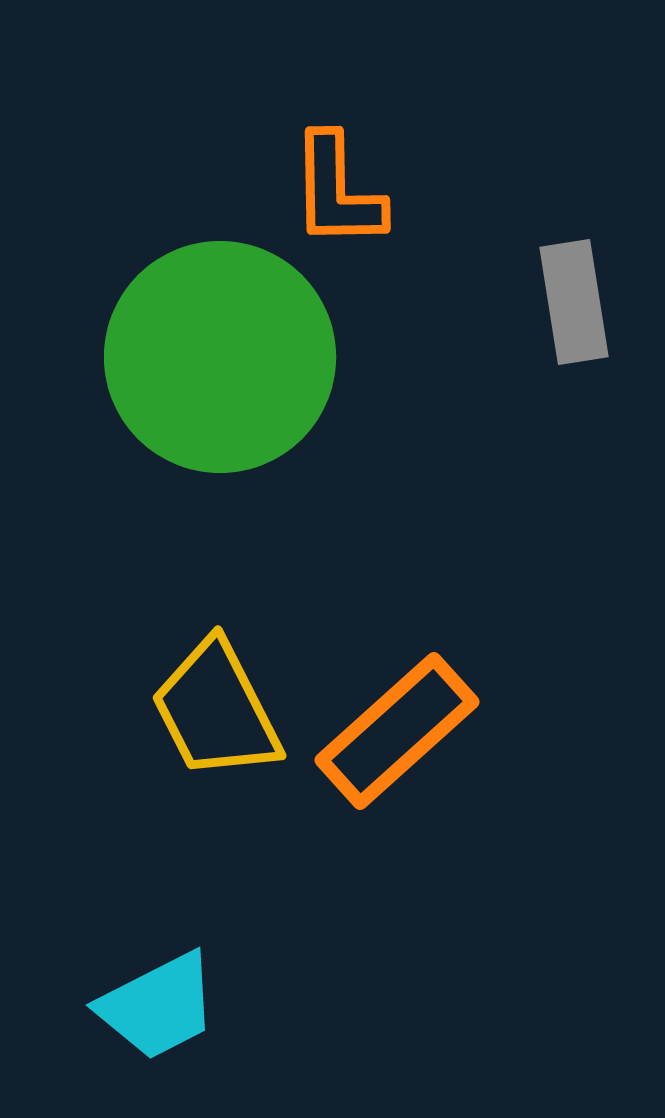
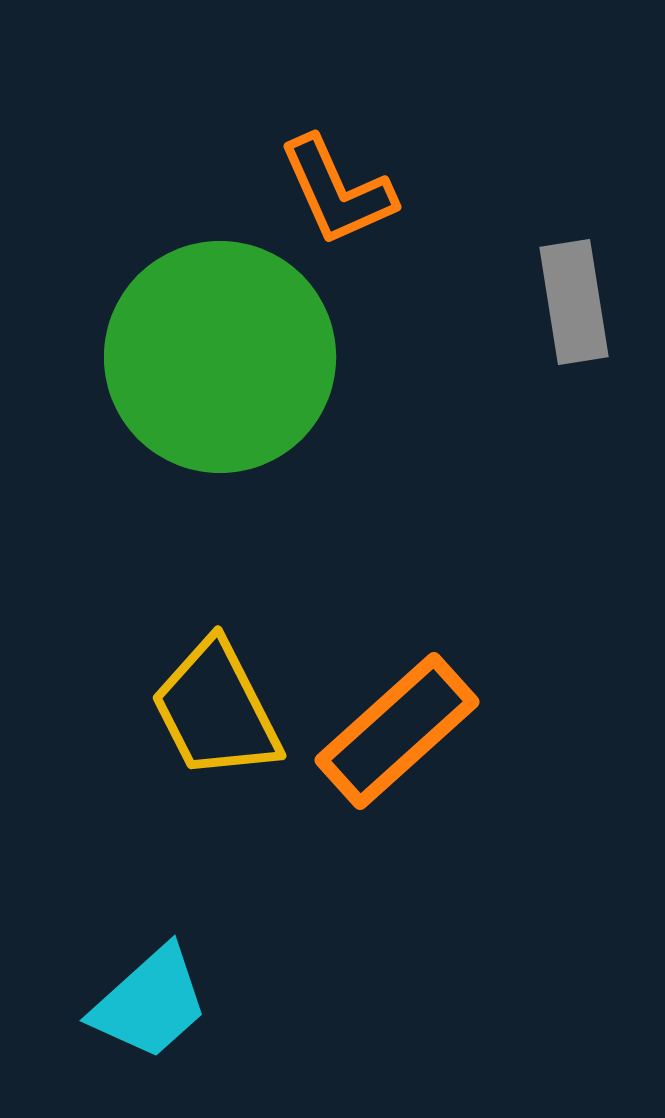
orange L-shape: rotated 23 degrees counterclockwise
cyan trapezoid: moved 8 px left, 3 px up; rotated 15 degrees counterclockwise
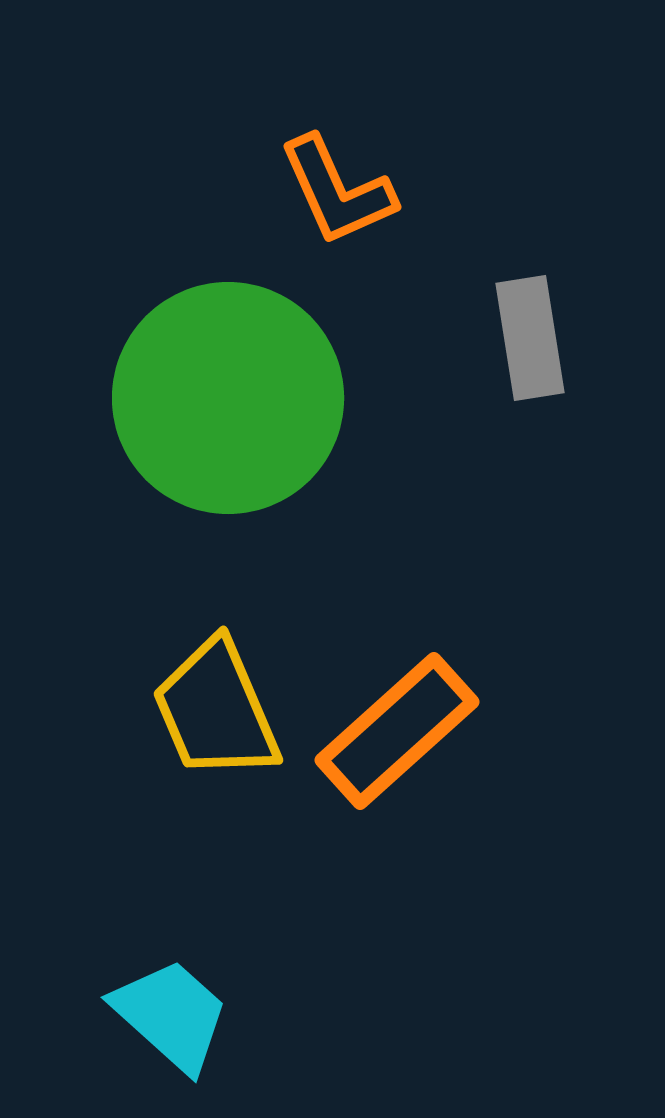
gray rectangle: moved 44 px left, 36 px down
green circle: moved 8 px right, 41 px down
yellow trapezoid: rotated 4 degrees clockwise
cyan trapezoid: moved 21 px right, 12 px down; rotated 96 degrees counterclockwise
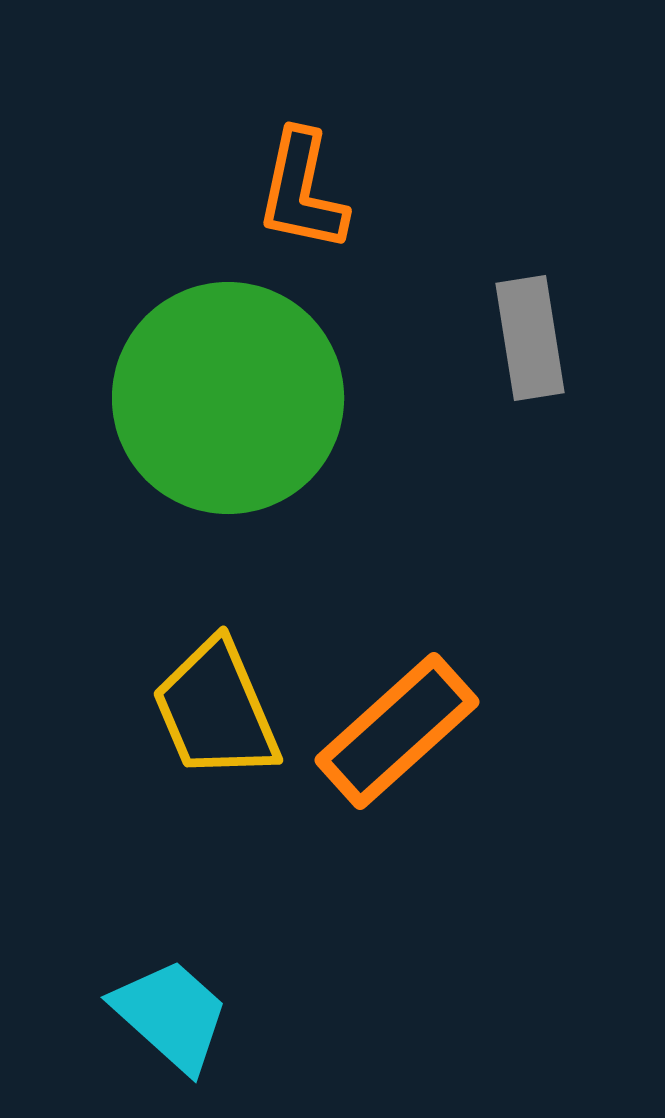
orange L-shape: moved 35 px left; rotated 36 degrees clockwise
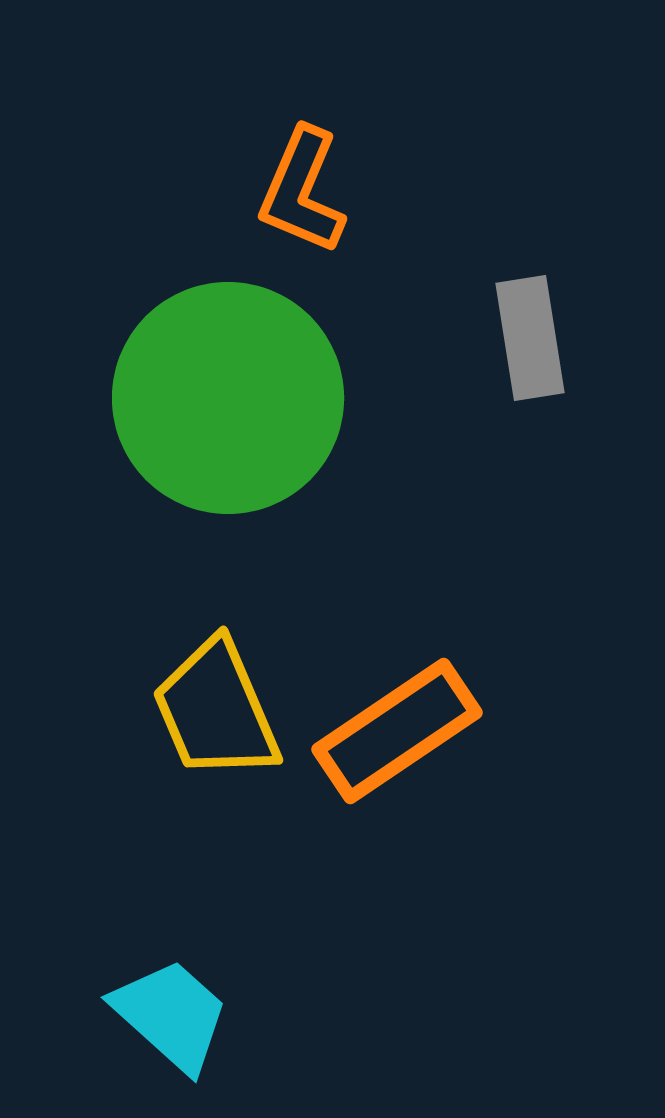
orange L-shape: rotated 11 degrees clockwise
orange rectangle: rotated 8 degrees clockwise
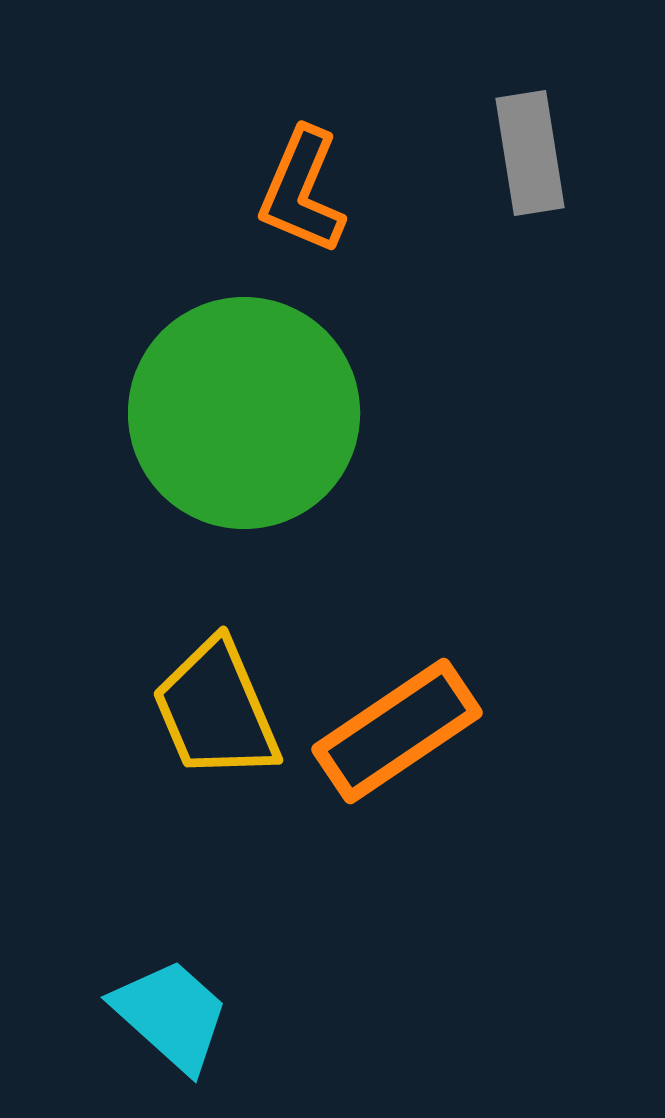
gray rectangle: moved 185 px up
green circle: moved 16 px right, 15 px down
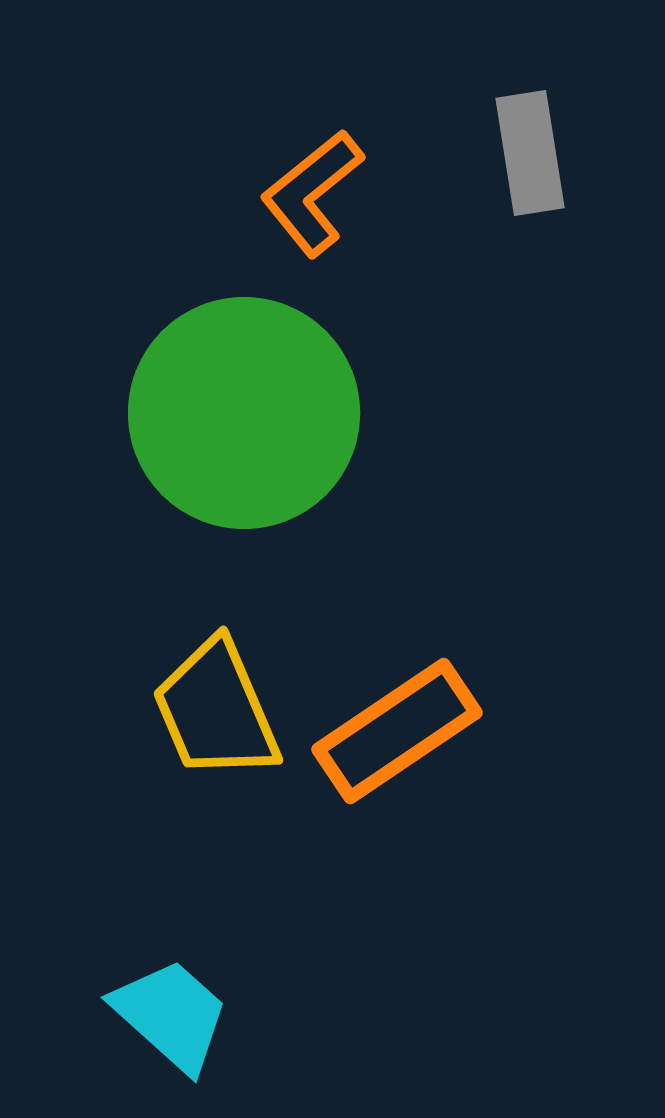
orange L-shape: moved 10 px right, 2 px down; rotated 28 degrees clockwise
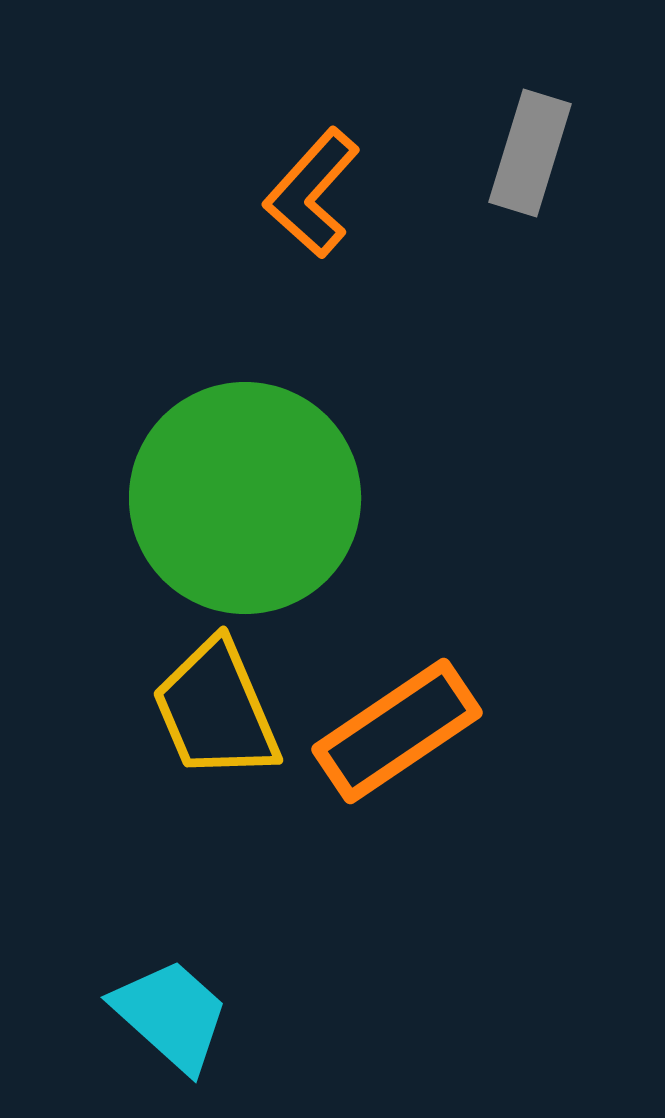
gray rectangle: rotated 26 degrees clockwise
orange L-shape: rotated 9 degrees counterclockwise
green circle: moved 1 px right, 85 px down
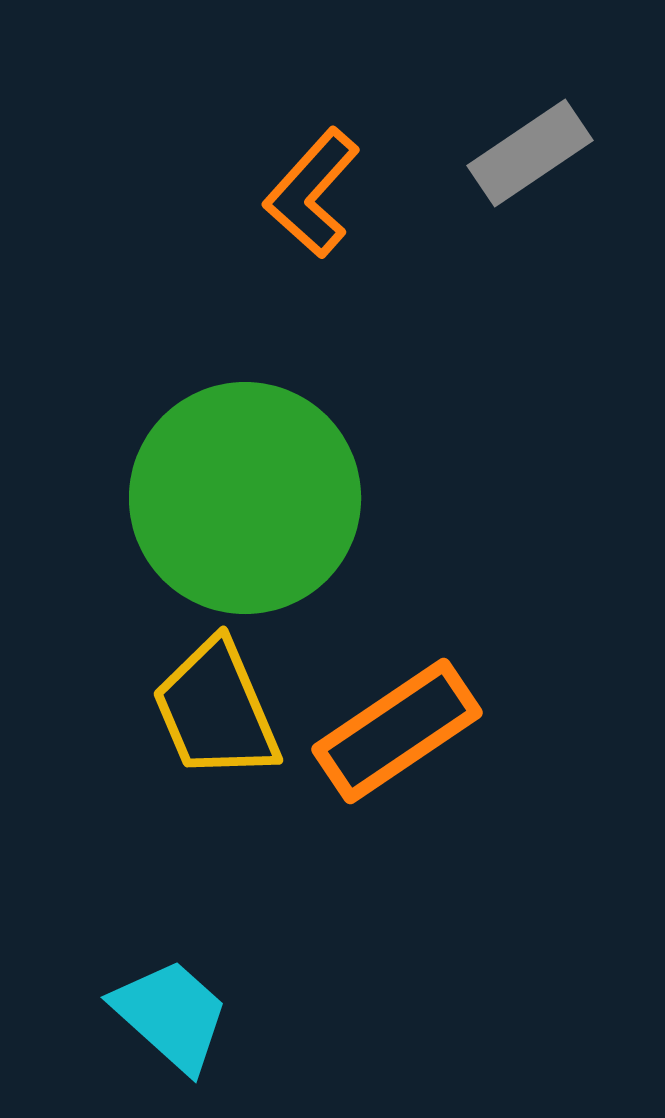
gray rectangle: rotated 39 degrees clockwise
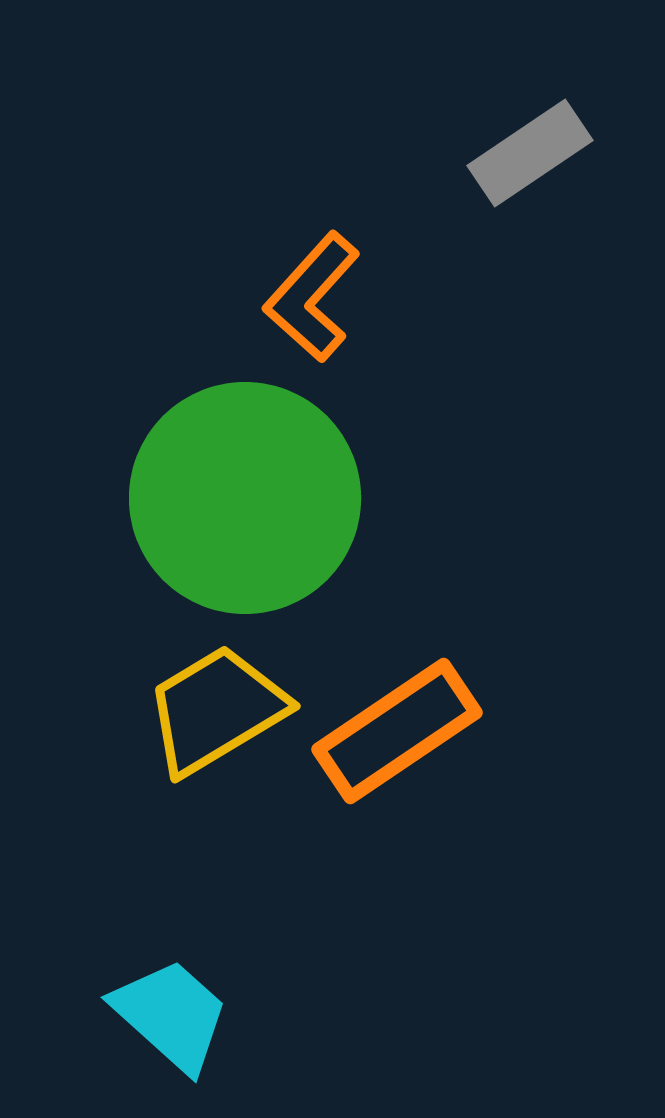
orange L-shape: moved 104 px down
yellow trapezoid: rotated 82 degrees clockwise
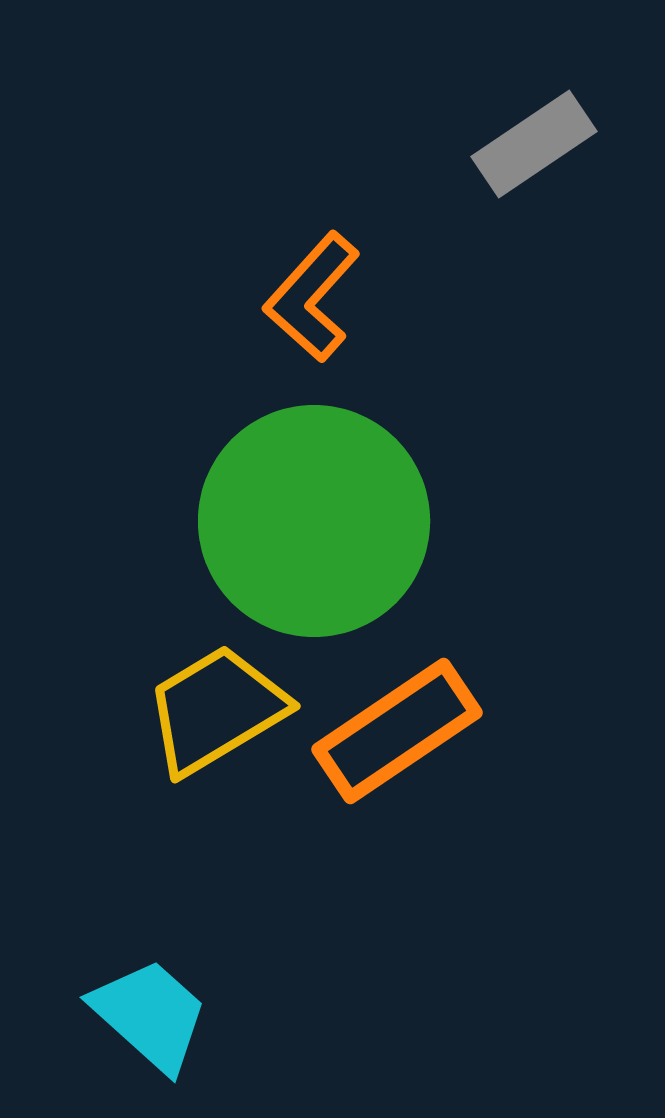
gray rectangle: moved 4 px right, 9 px up
green circle: moved 69 px right, 23 px down
cyan trapezoid: moved 21 px left
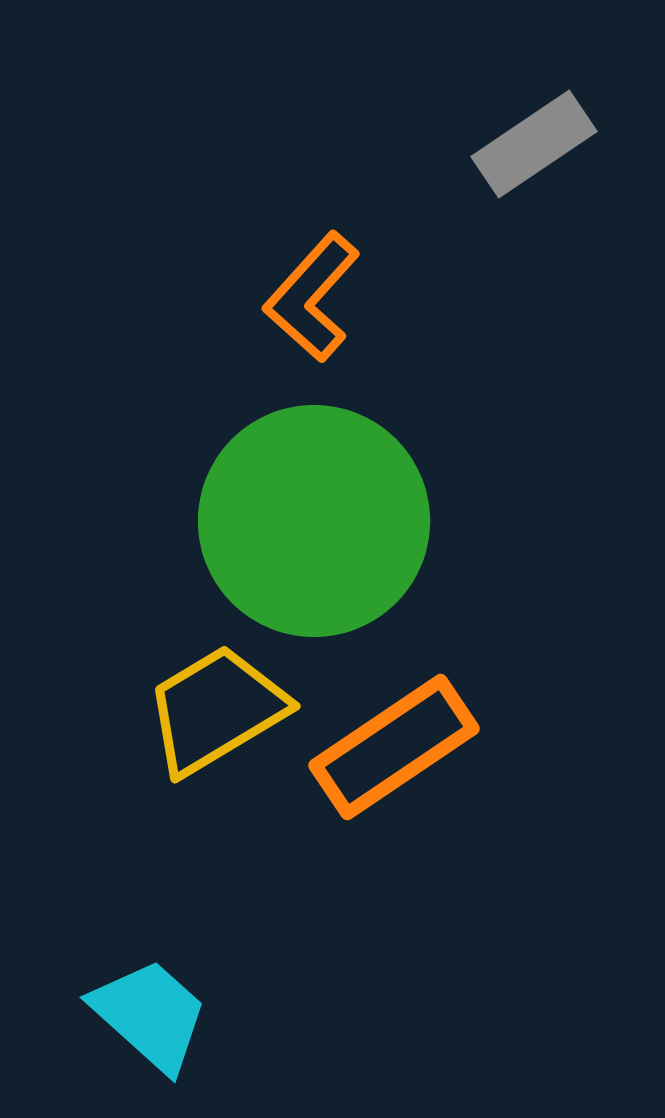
orange rectangle: moved 3 px left, 16 px down
